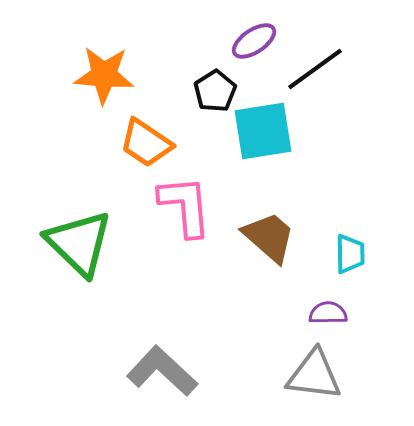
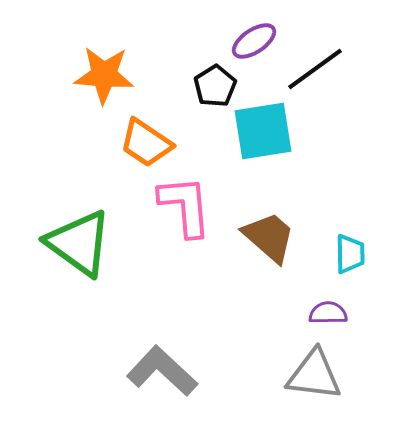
black pentagon: moved 5 px up
green triangle: rotated 8 degrees counterclockwise
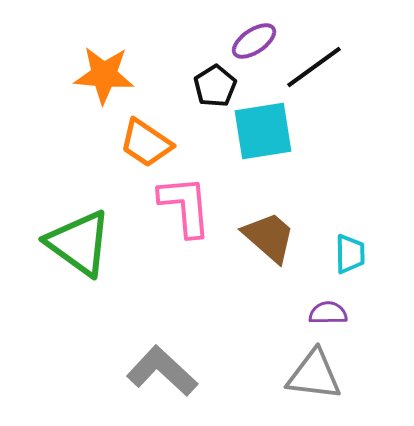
black line: moved 1 px left, 2 px up
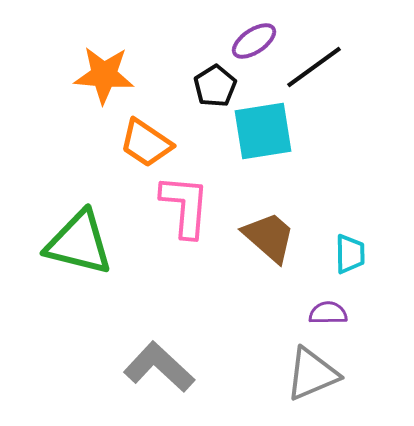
pink L-shape: rotated 10 degrees clockwise
green triangle: rotated 22 degrees counterclockwise
gray L-shape: moved 3 px left, 4 px up
gray triangle: moved 2 px left, 1 px up; rotated 30 degrees counterclockwise
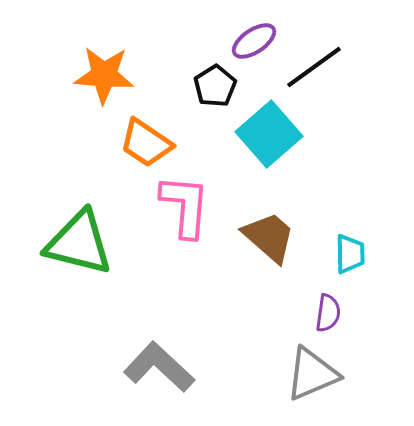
cyan square: moved 6 px right, 3 px down; rotated 32 degrees counterclockwise
purple semicircle: rotated 99 degrees clockwise
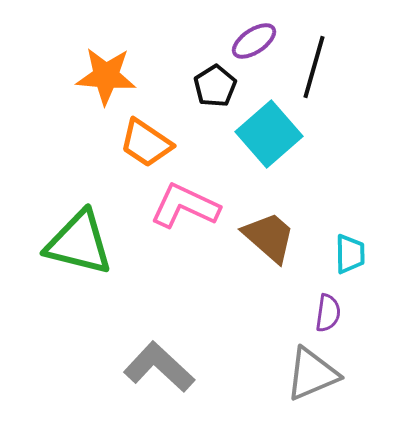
black line: rotated 38 degrees counterclockwise
orange star: moved 2 px right, 1 px down
pink L-shape: rotated 70 degrees counterclockwise
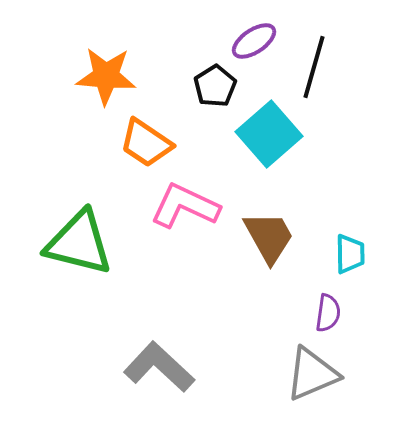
brown trapezoid: rotated 20 degrees clockwise
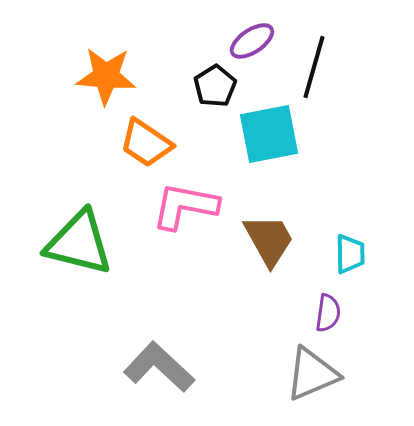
purple ellipse: moved 2 px left
cyan square: rotated 30 degrees clockwise
pink L-shape: rotated 14 degrees counterclockwise
brown trapezoid: moved 3 px down
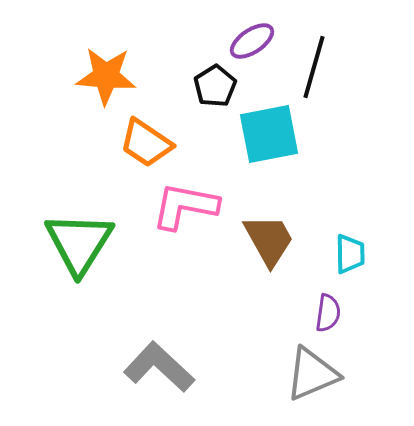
green triangle: rotated 48 degrees clockwise
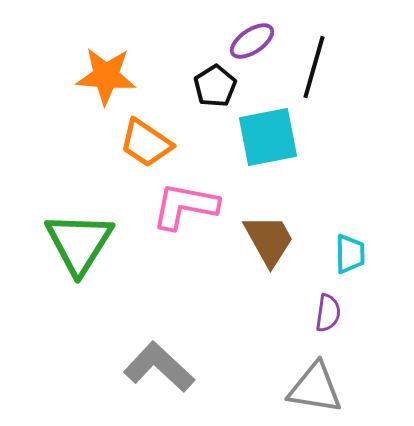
cyan square: moved 1 px left, 3 px down
gray triangle: moved 3 px right, 14 px down; rotated 32 degrees clockwise
